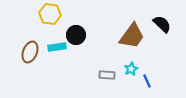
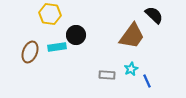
black semicircle: moved 8 px left, 9 px up
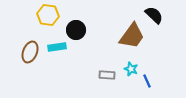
yellow hexagon: moved 2 px left, 1 px down
black circle: moved 5 px up
cyan star: rotated 24 degrees counterclockwise
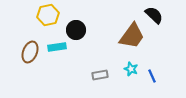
yellow hexagon: rotated 20 degrees counterclockwise
gray rectangle: moved 7 px left; rotated 14 degrees counterclockwise
blue line: moved 5 px right, 5 px up
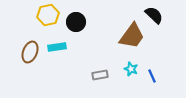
black circle: moved 8 px up
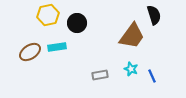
black semicircle: rotated 30 degrees clockwise
black circle: moved 1 px right, 1 px down
brown ellipse: rotated 35 degrees clockwise
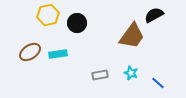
black semicircle: rotated 102 degrees counterclockwise
cyan rectangle: moved 1 px right, 7 px down
cyan star: moved 4 px down
blue line: moved 6 px right, 7 px down; rotated 24 degrees counterclockwise
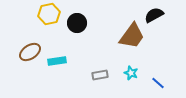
yellow hexagon: moved 1 px right, 1 px up
cyan rectangle: moved 1 px left, 7 px down
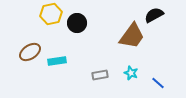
yellow hexagon: moved 2 px right
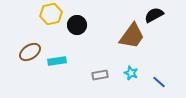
black circle: moved 2 px down
blue line: moved 1 px right, 1 px up
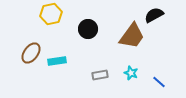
black circle: moved 11 px right, 4 px down
brown ellipse: moved 1 px right, 1 px down; rotated 20 degrees counterclockwise
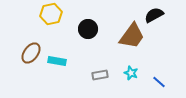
cyan rectangle: rotated 18 degrees clockwise
